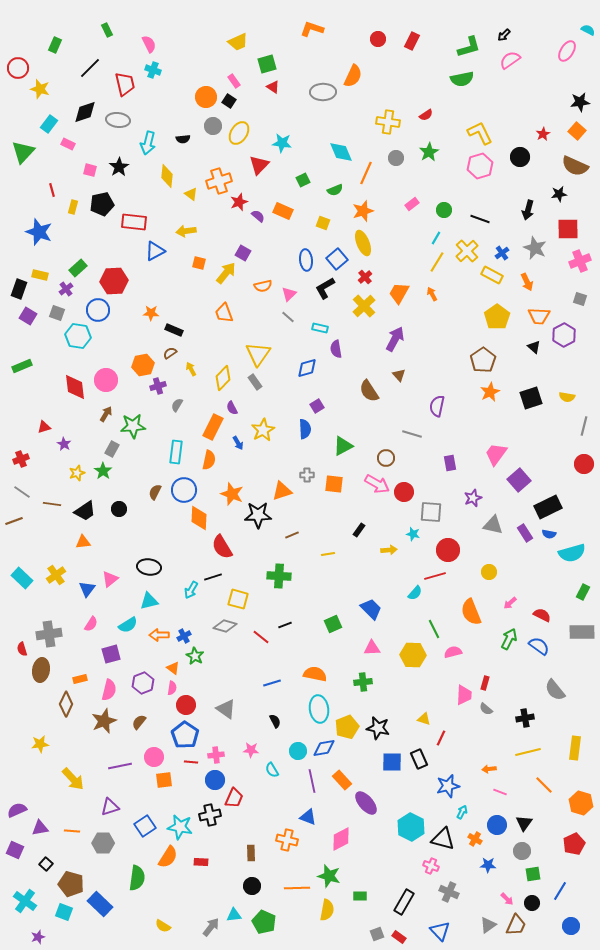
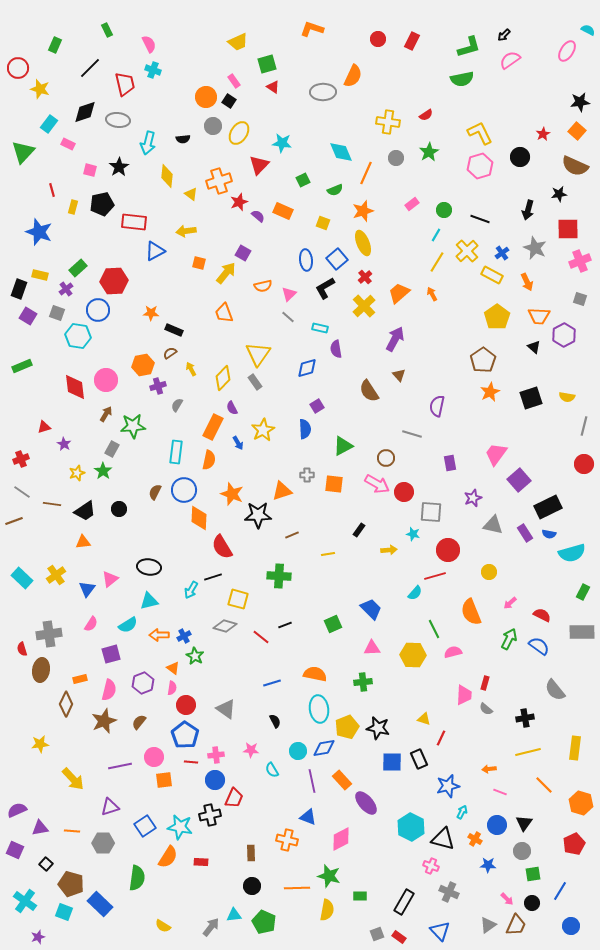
cyan line at (436, 238): moved 3 px up
orange trapezoid at (399, 293): rotated 20 degrees clockwise
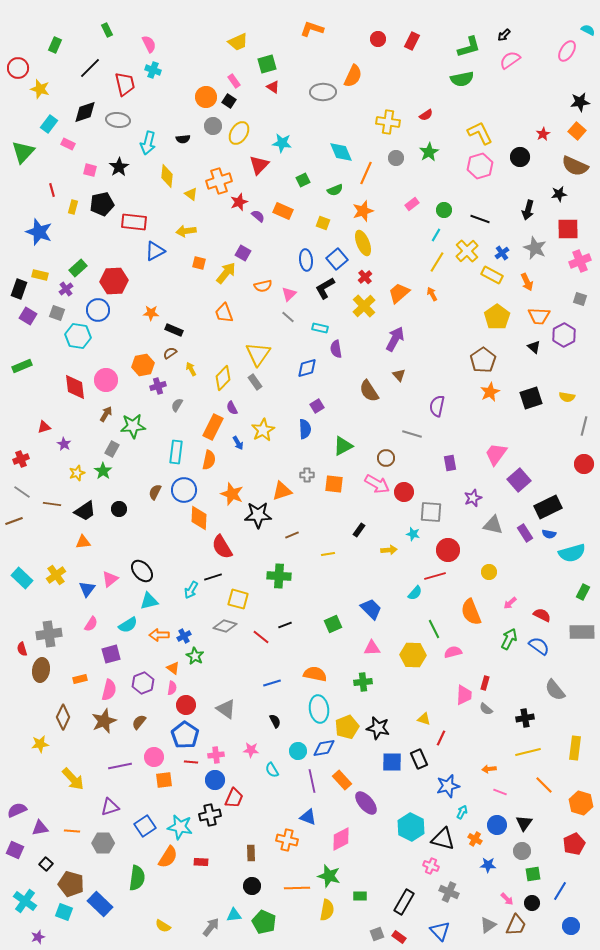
black ellipse at (149, 567): moved 7 px left, 4 px down; rotated 40 degrees clockwise
brown diamond at (66, 704): moved 3 px left, 13 px down
